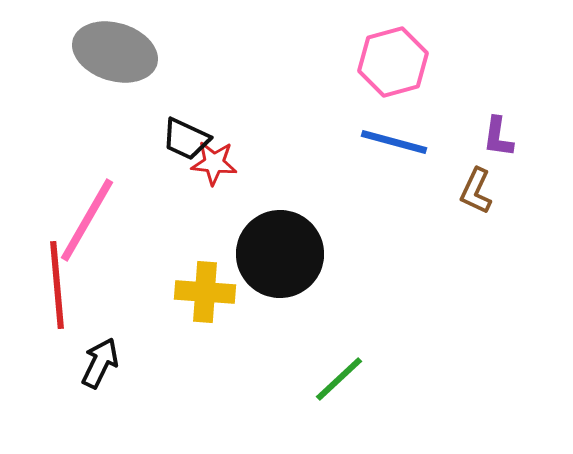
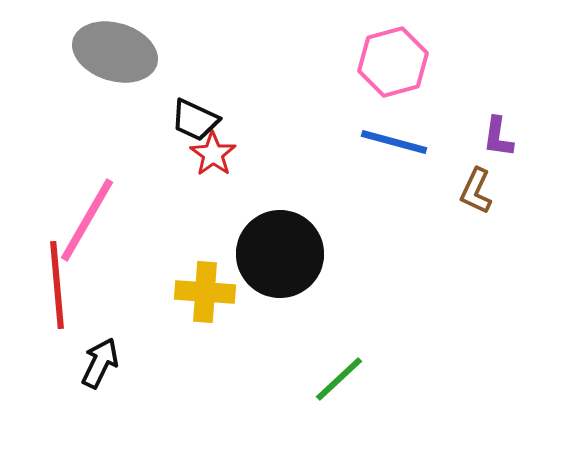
black trapezoid: moved 9 px right, 19 px up
red star: moved 1 px left, 9 px up; rotated 30 degrees clockwise
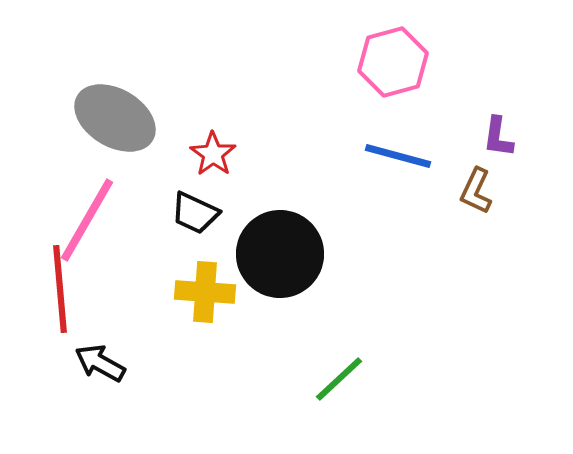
gray ellipse: moved 66 px down; rotated 14 degrees clockwise
black trapezoid: moved 93 px down
blue line: moved 4 px right, 14 px down
red line: moved 3 px right, 4 px down
black arrow: rotated 87 degrees counterclockwise
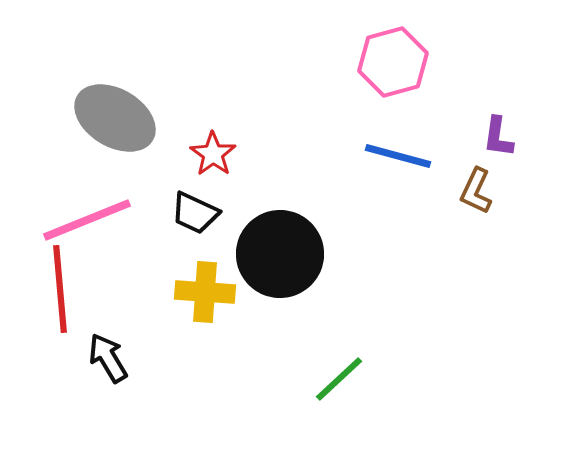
pink line: rotated 38 degrees clockwise
black arrow: moved 8 px right, 5 px up; rotated 30 degrees clockwise
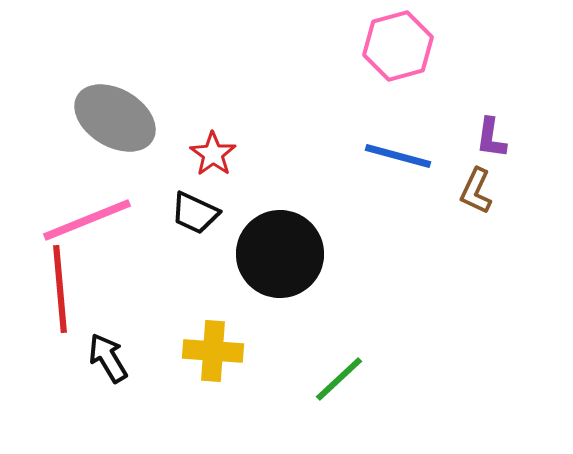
pink hexagon: moved 5 px right, 16 px up
purple L-shape: moved 7 px left, 1 px down
yellow cross: moved 8 px right, 59 px down
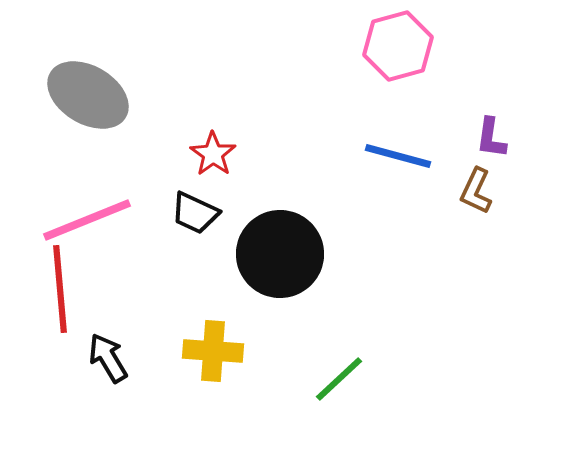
gray ellipse: moved 27 px left, 23 px up
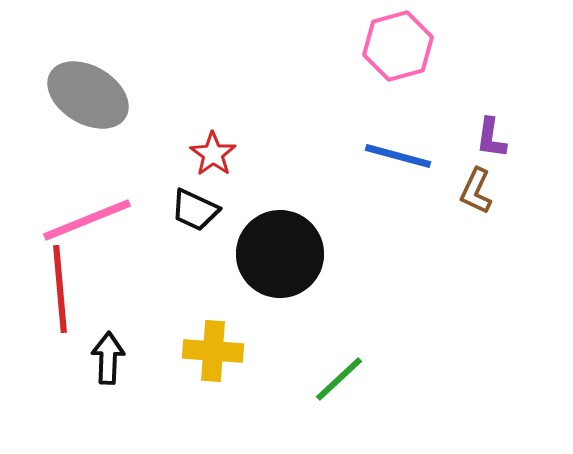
black trapezoid: moved 3 px up
black arrow: rotated 33 degrees clockwise
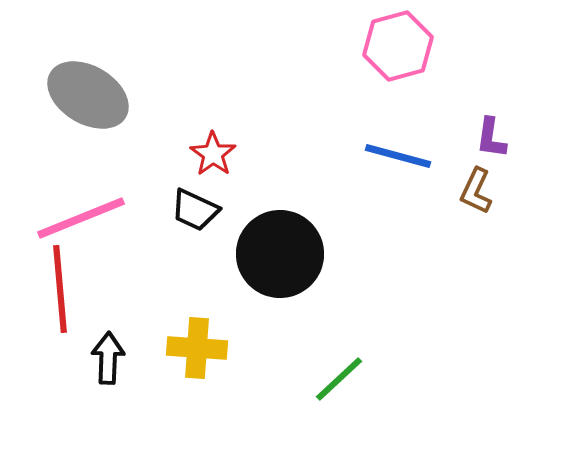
pink line: moved 6 px left, 2 px up
yellow cross: moved 16 px left, 3 px up
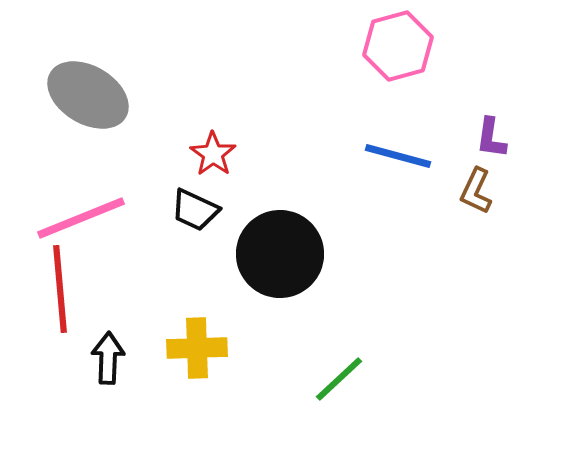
yellow cross: rotated 6 degrees counterclockwise
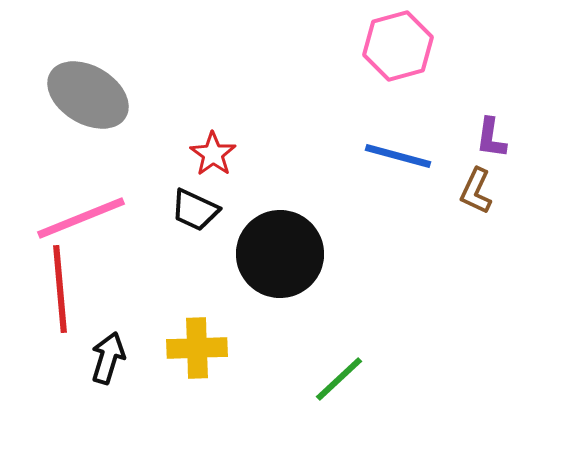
black arrow: rotated 15 degrees clockwise
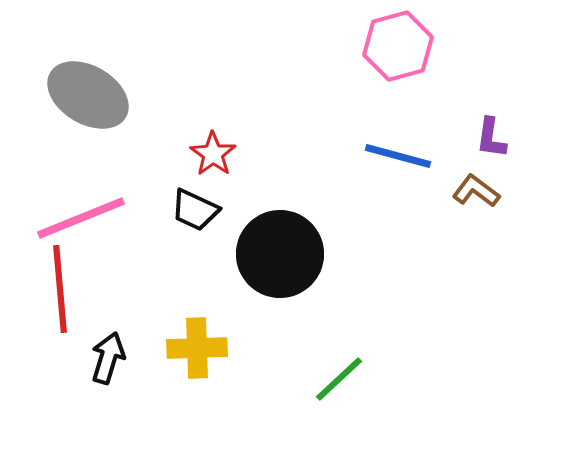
brown L-shape: rotated 102 degrees clockwise
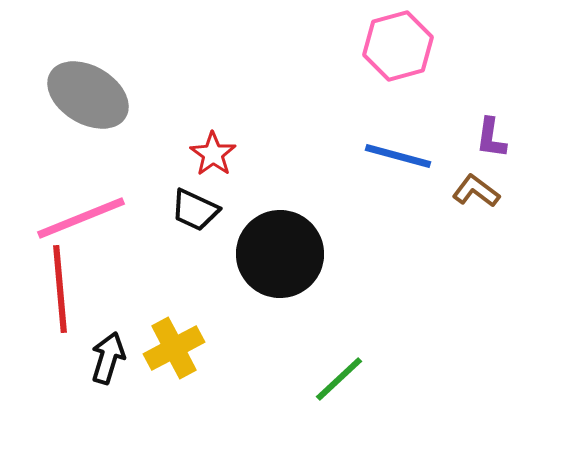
yellow cross: moved 23 px left; rotated 26 degrees counterclockwise
